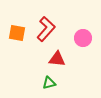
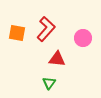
green triangle: rotated 40 degrees counterclockwise
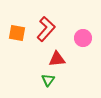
red triangle: rotated 12 degrees counterclockwise
green triangle: moved 1 px left, 3 px up
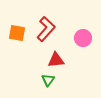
red triangle: moved 1 px left, 1 px down
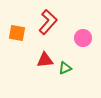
red L-shape: moved 2 px right, 7 px up
red triangle: moved 11 px left
green triangle: moved 17 px right, 12 px up; rotated 32 degrees clockwise
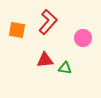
orange square: moved 3 px up
green triangle: rotated 32 degrees clockwise
